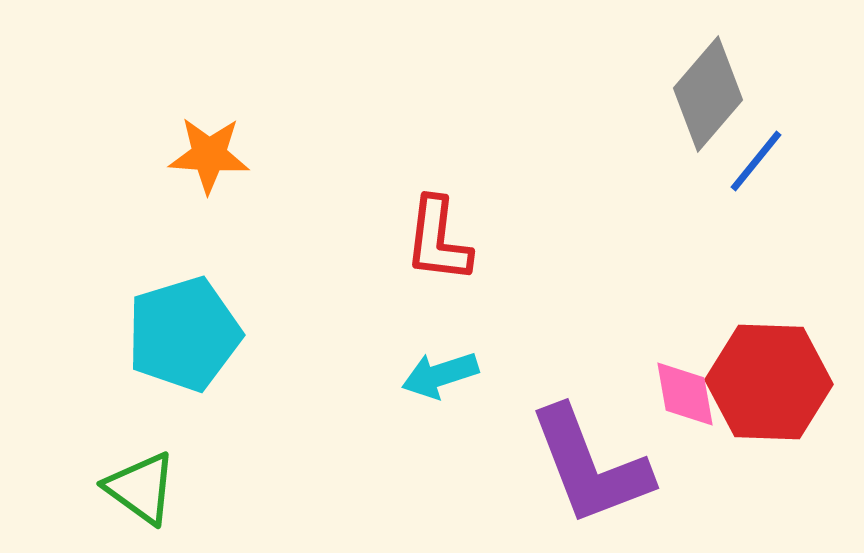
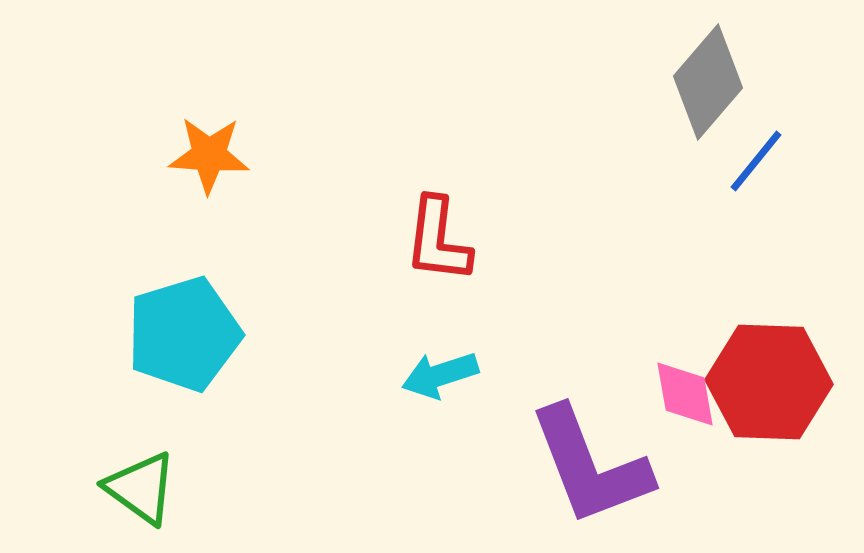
gray diamond: moved 12 px up
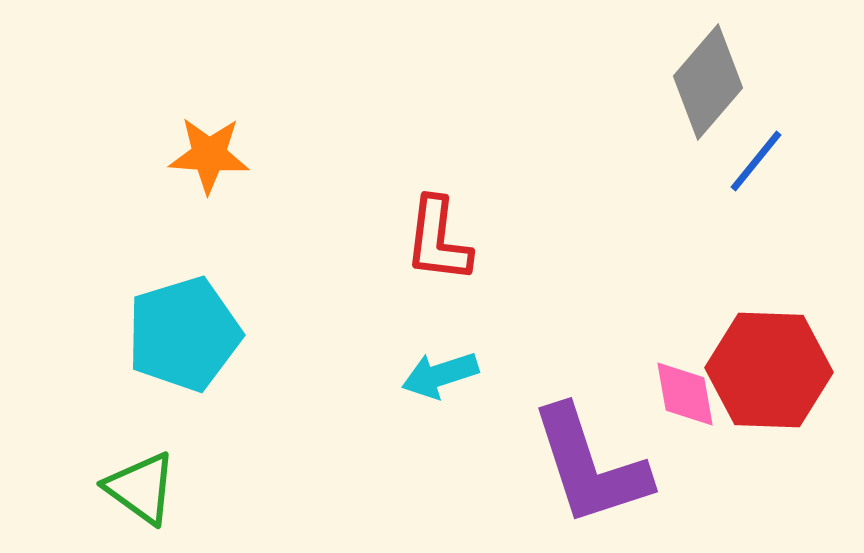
red hexagon: moved 12 px up
purple L-shape: rotated 3 degrees clockwise
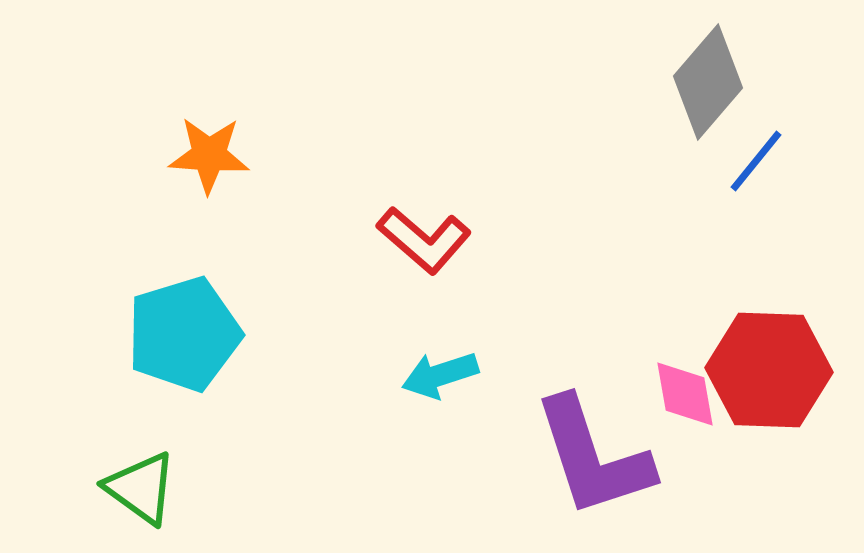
red L-shape: moved 14 px left; rotated 56 degrees counterclockwise
purple L-shape: moved 3 px right, 9 px up
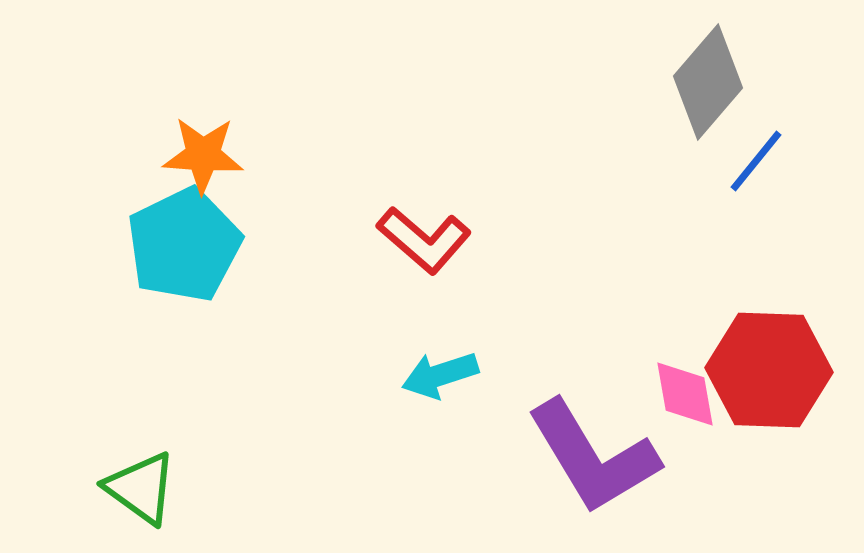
orange star: moved 6 px left
cyan pentagon: moved 89 px up; rotated 9 degrees counterclockwise
purple L-shape: rotated 13 degrees counterclockwise
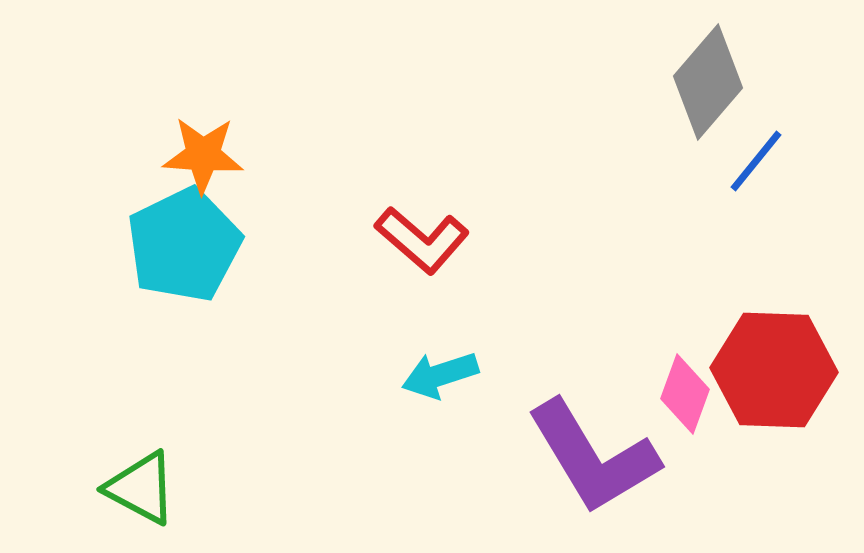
red L-shape: moved 2 px left
red hexagon: moved 5 px right
pink diamond: rotated 30 degrees clockwise
green triangle: rotated 8 degrees counterclockwise
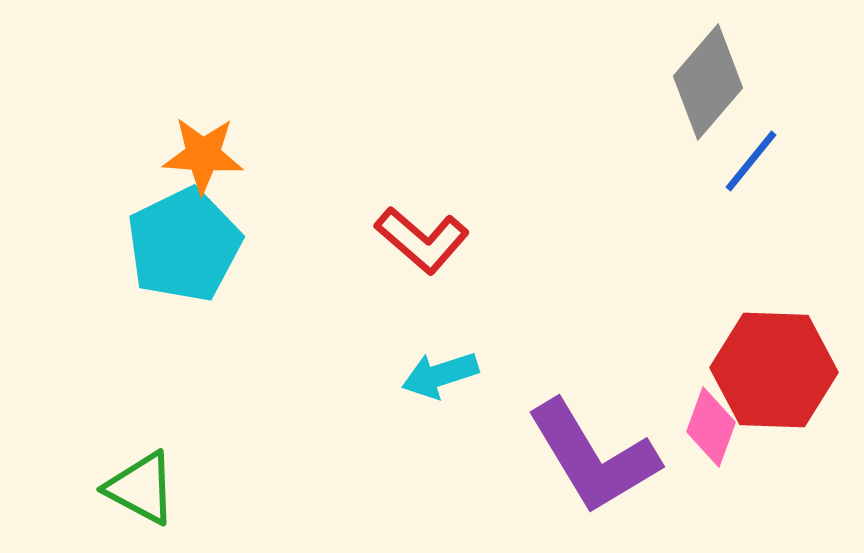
blue line: moved 5 px left
pink diamond: moved 26 px right, 33 px down
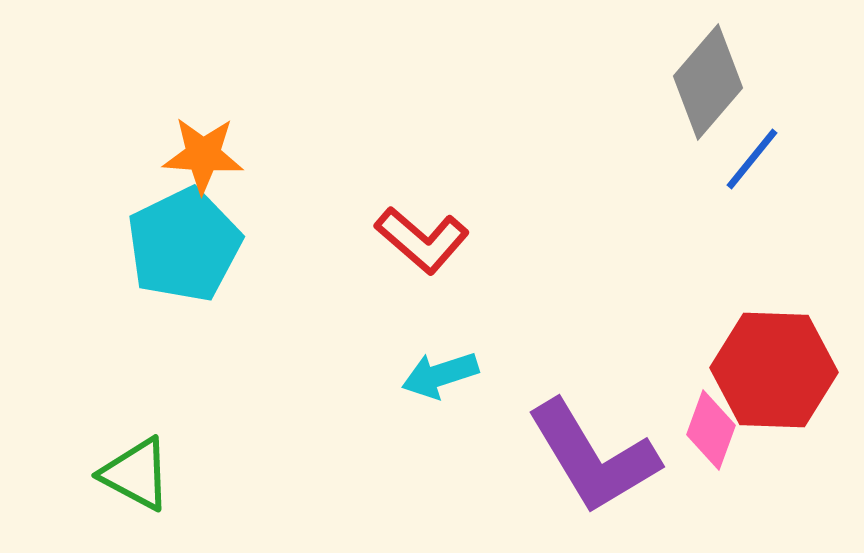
blue line: moved 1 px right, 2 px up
pink diamond: moved 3 px down
green triangle: moved 5 px left, 14 px up
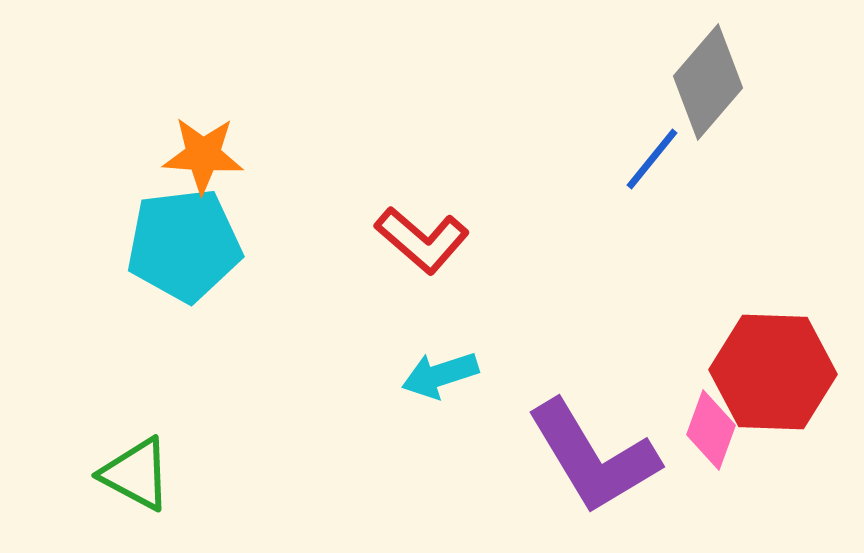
blue line: moved 100 px left
cyan pentagon: rotated 19 degrees clockwise
red hexagon: moved 1 px left, 2 px down
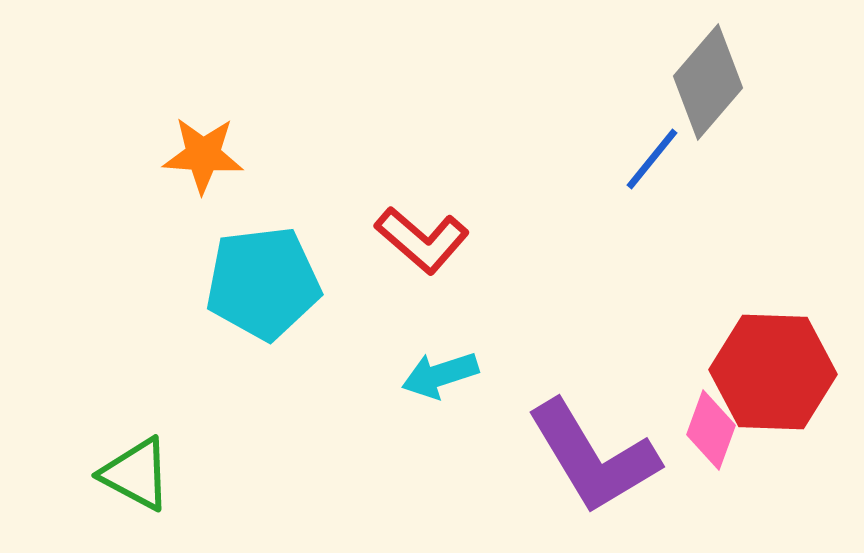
cyan pentagon: moved 79 px right, 38 px down
